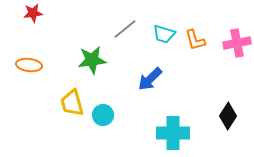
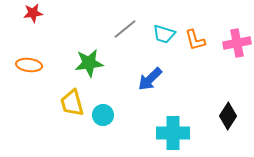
green star: moved 3 px left, 3 px down
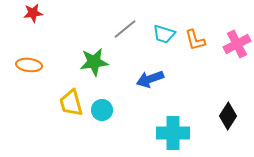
pink cross: moved 1 px down; rotated 16 degrees counterclockwise
green star: moved 5 px right, 1 px up
blue arrow: rotated 24 degrees clockwise
yellow trapezoid: moved 1 px left
cyan circle: moved 1 px left, 5 px up
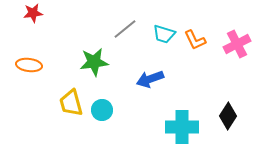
orange L-shape: rotated 10 degrees counterclockwise
cyan cross: moved 9 px right, 6 px up
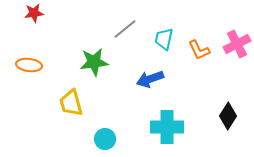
red star: moved 1 px right
cyan trapezoid: moved 5 px down; rotated 85 degrees clockwise
orange L-shape: moved 4 px right, 10 px down
cyan circle: moved 3 px right, 29 px down
cyan cross: moved 15 px left
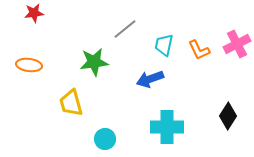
cyan trapezoid: moved 6 px down
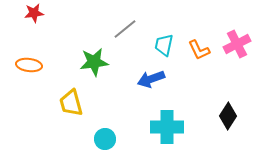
blue arrow: moved 1 px right
